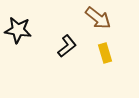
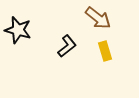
black star: rotated 8 degrees clockwise
yellow rectangle: moved 2 px up
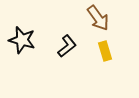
brown arrow: rotated 16 degrees clockwise
black star: moved 4 px right, 10 px down
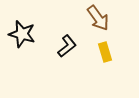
black star: moved 6 px up
yellow rectangle: moved 1 px down
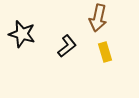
brown arrow: rotated 48 degrees clockwise
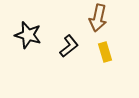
black star: moved 6 px right, 1 px down
black L-shape: moved 2 px right
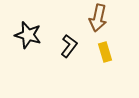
black L-shape: rotated 15 degrees counterclockwise
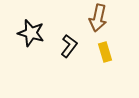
black star: moved 3 px right, 2 px up
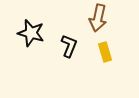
black L-shape: rotated 15 degrees counterclockwise
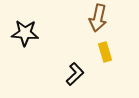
black star: moved 6 px left; rotated 12 degrees counterclockwise
black L-shape: moved 6 px right, 28 px down; rotated 25 degrees clockwise
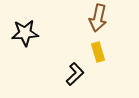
black star: rotated 8 degrees counterclockwise
yellow rectangle: moved 7 px left
